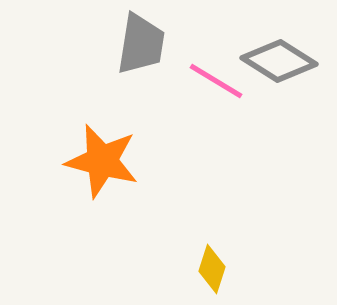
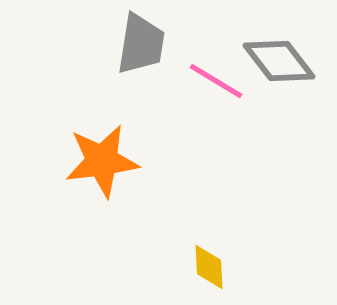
gray diamond: rotated 20 degrees clockwise
orange star: rotated 22 degrees counterclockwise
yellow diamond: moved 3 px left, 2 px up; rotated 21 degrees counterclockwise
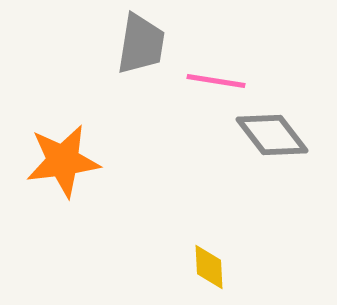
gray diamond: moved 7 px left, 74 px down
pink line: rotated 22 degrees counterclockwise
orange star: moved 39 px left
